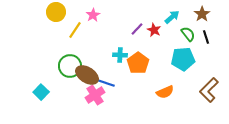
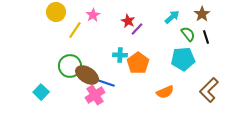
red star: moved 26 px left, 9 px up
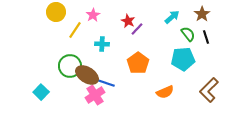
cyan cross: moved 18 px left, 11 px up
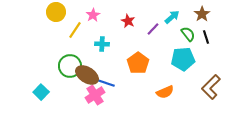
purple line: moved 16 px right
brown L-shape: moved 2 px right, 3 px up
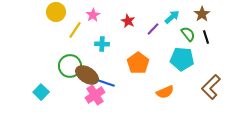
cyan pentagon: moved 1 px left; rotated 10 degrees clockwise
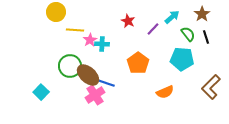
pink star: moved 3 px left, 25 px down
yellow line: rotated 60 degrees clockwise
brown ellipse: moved 1 px right; rotated 10 degrees clockwise
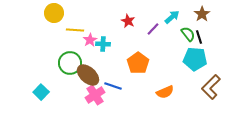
yellow circle: moved 2 px left, 1 px down
black line: moved 7 px left
cyan cross: moved 1 px right
cyan pentagon: moved 13 px right
green circle: moved 3 px up
blue line: moved 7 px right, 3 px down
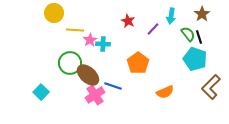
cyan arrow: moved 1 px left, 1 px up; rotated 140 degrees clockwise
cyan pentagon: rotated 15 degrees clockwise
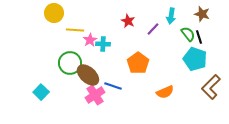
brown star: rotated 21 degrees counterclockwise
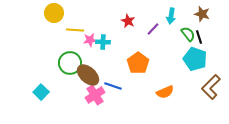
pink star: rotated 24 degrees clockwise
cyan cross: moved 2 px up
